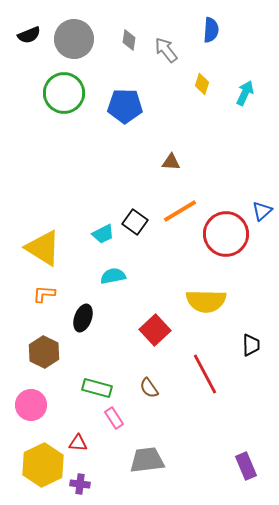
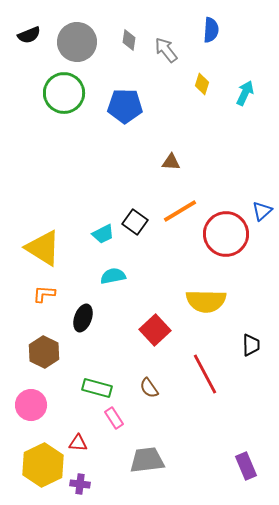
gray circle: moved 3 px right, 3 px down
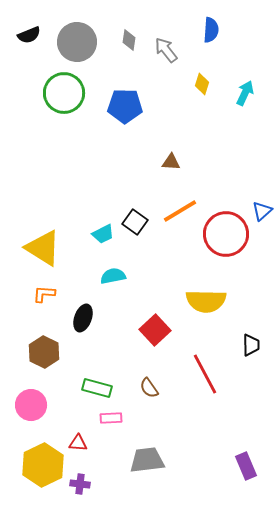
pink rectangle: moved 3 px left; rotated 60 degrees counterclockwise
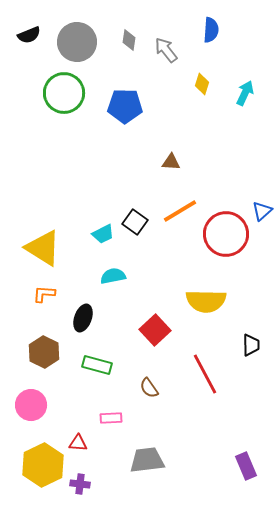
green rectangle: moved 23 px up
